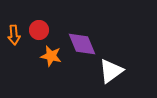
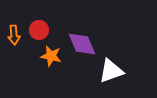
white triangle: rotated 16 degrees clockwise
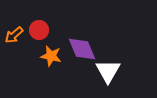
orange arrow: rotated 54 degrees clockwise
purple diamond: moved 5 px down
white triangle: moved 3 px left; rotated 40 degrees counterclockwise
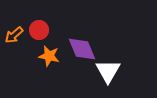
orange star: moved 2 px left
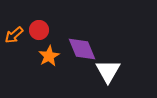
orange star: rotated 30 degrees clockwise
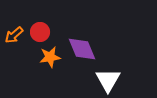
red circle: moved 1 px right, 2 px down
orange star: moved 1 px right, 1 px down; rotated 20 degrees clockwise
white triangle: moved 9 px down
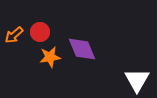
white triangle: moved 29 px right
